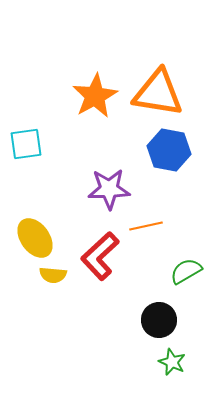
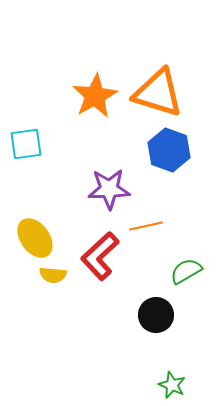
orange triangle: rotated 8 degrees clockwise
blue hexagon: rotated 9 degrees clockwise
black circle: moved 3 px left, 5 px up
green star: moved 23 px down
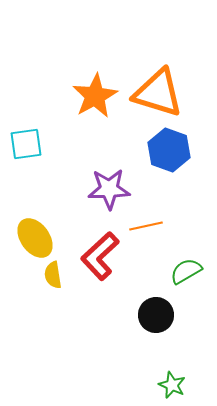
yellow semicircle: rotated 76 degrees clockwise
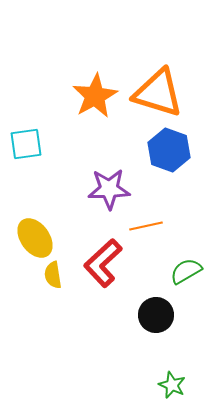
red L-shape: moved 3 px right, 7 px down
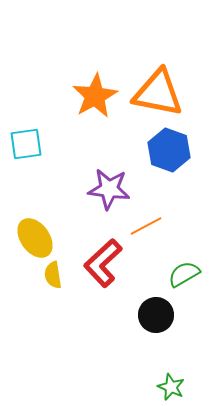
orange triangle: rotated 6 degrees counterclockwise
purple star: rotated 9 degrees clockwise
orange line: rotated 16 degrees counterclockwise
green semicircle: moved 2 px left, 3 px down
green star: moved 1 px left, 2 px down
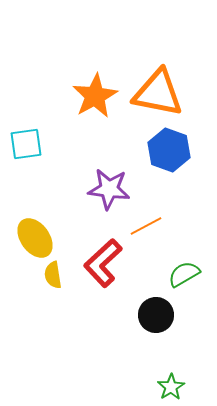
green star: rotated 16 degrees clockwise
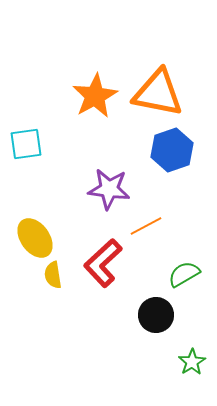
blue hexagon: moved 3 px right; rotated 21 degrees clockwise
green star: moved 21 px right, 25 px up
